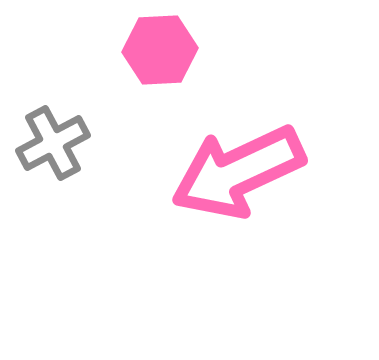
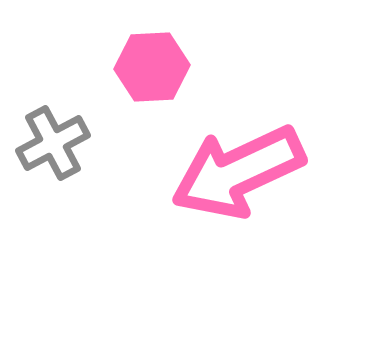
pink hexagon: moved 8 px left, 17 px down
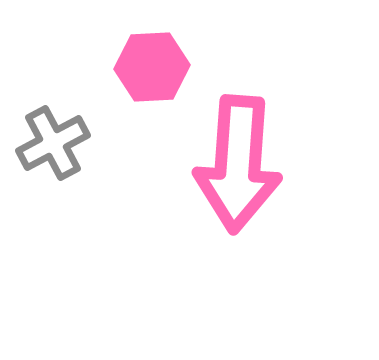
pink arrow: moved 8 px up; rotated 61 degrees counterclockwise
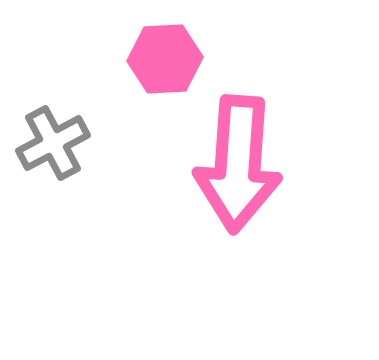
pink hexagon: moved 13 px right, 8 px up
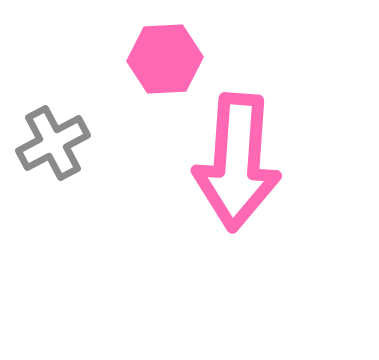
pink arrow: moved 1 px left, 2 px up
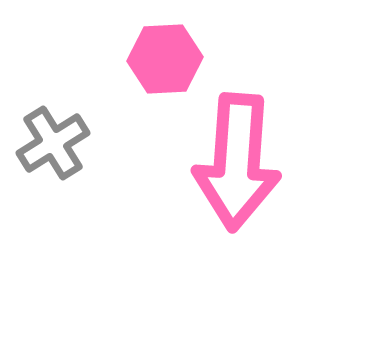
gray cross: rotated 4 degrees counterclockwise
